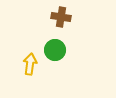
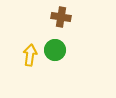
yellow arrow: moved 9 px up
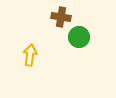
green circle: moved 24 px right, 13 px up
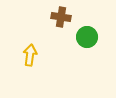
green circle: moved 8 px right
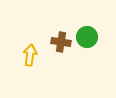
brown cross: moved 25 px down
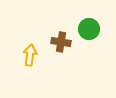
green circle: moved 2 px right, 8 px up
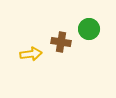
yellow arrow: moved 1 px right, 1 px up; rotated 75 degrees clockwise
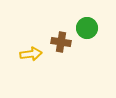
green circle: moved 2 px left, 1 px up
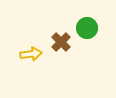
brown cross: rotated 36 degrees clockwise
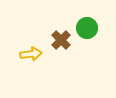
brown cross: moved 2 px up
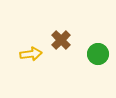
green circle: moved 11 px right, 26 px down
